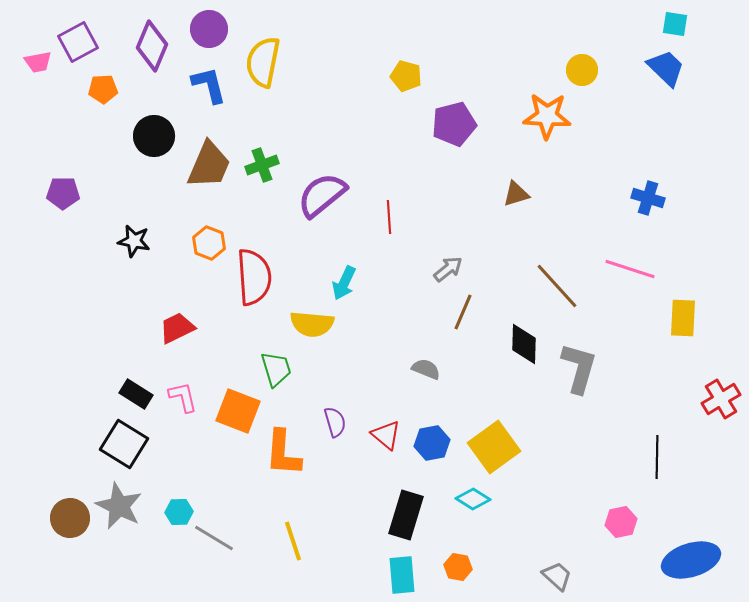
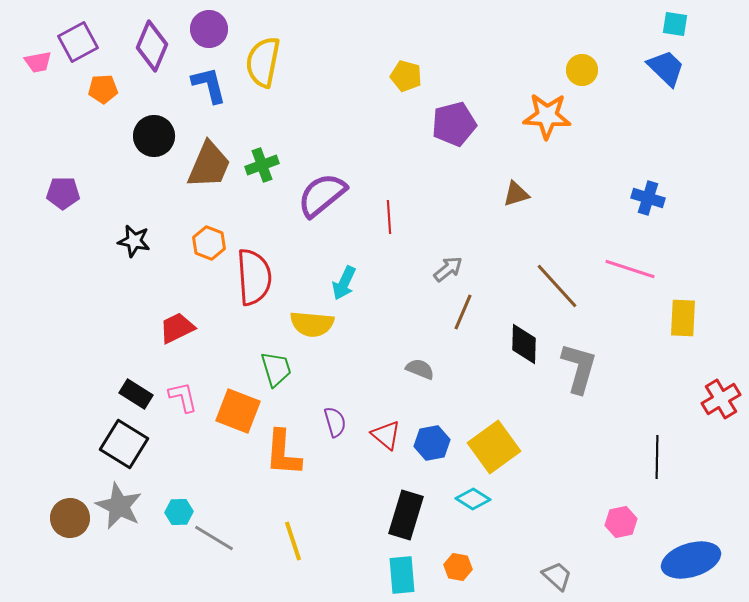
gray semicircle at (426, 369): moved 6 px left
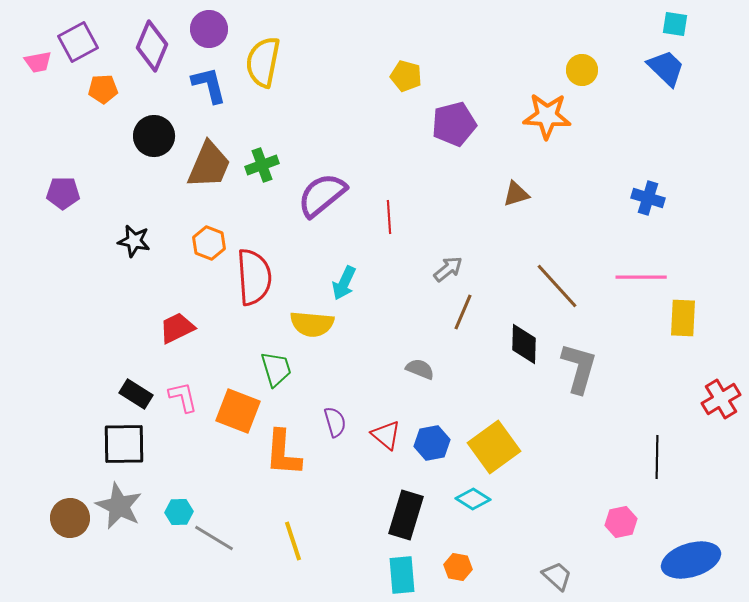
pink line at (630, 269): moved 11 px right, 8 px down; rotated 18 degrees counterclockwise
black square at (124, 444): rotated 33 degrees counterclockwise
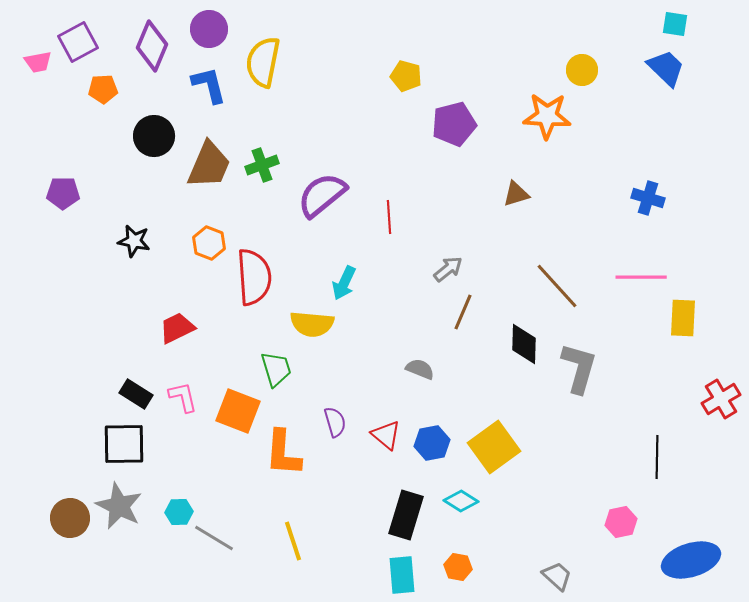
cyan diamond at (473, 499): moved 12 px left, 2 px down
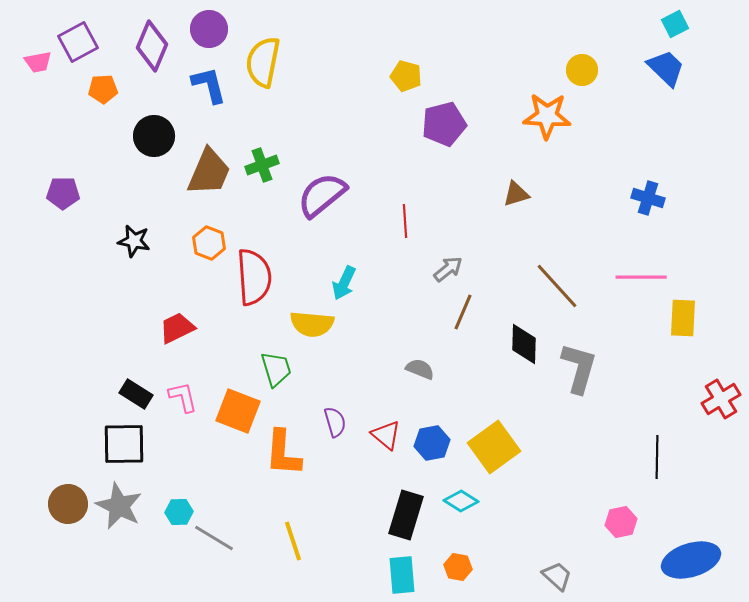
cyan square at (675, 24): rotated 36 degrees counterclockwise
purple pentagon at (454, 124): moved 10 px left
brown trapezoid at (209, 165): moved 7 px down
red line at (389, 217): moved 16 px right, 4 px down
brown circle at (70, 518): moved 2 px left, 14 px up
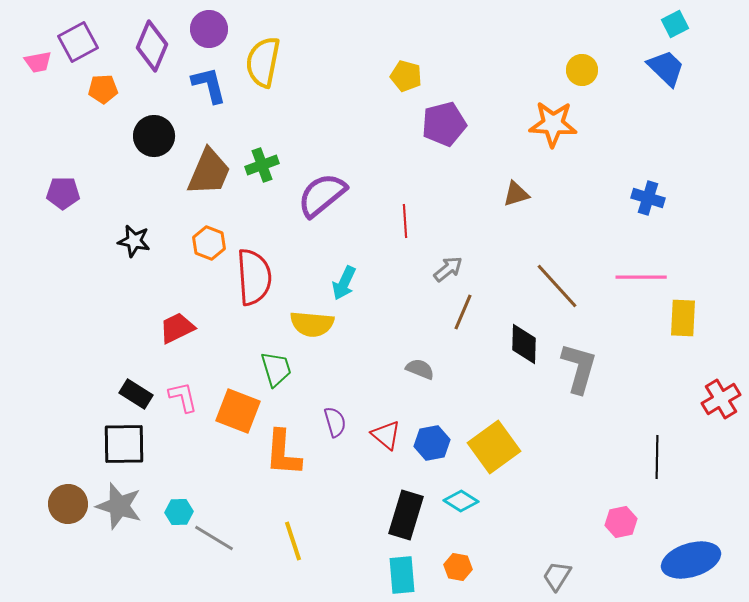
orange star at (547, 116): moved 6 px right, 8 px down
gray star at (119, 506): rotated 9 degrees counterclockwise
gray trapezoid at (557, 576): rotated 100 degrees counterclockwise
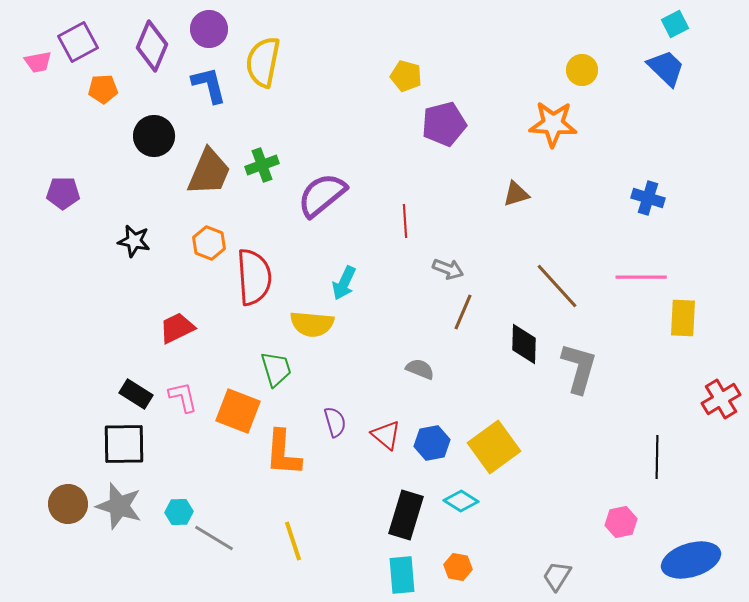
gray arrow at (448, 269): rotated 60 degrees clockwise
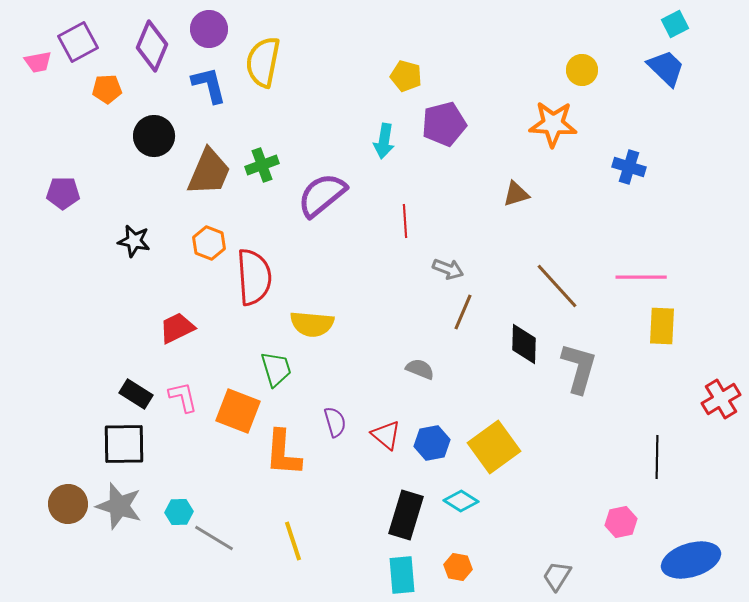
orange pentagon at (103, 89): moved 4 px right
blue cross at (648, 198): moved 19 px left, 31 px up
cyan arrow at (344, 283): moved 40 px right, 142 px up; rotated 16 degrees counterclockwise
yellow rectangle at (683, 318): moved 21 px left, 8 px down
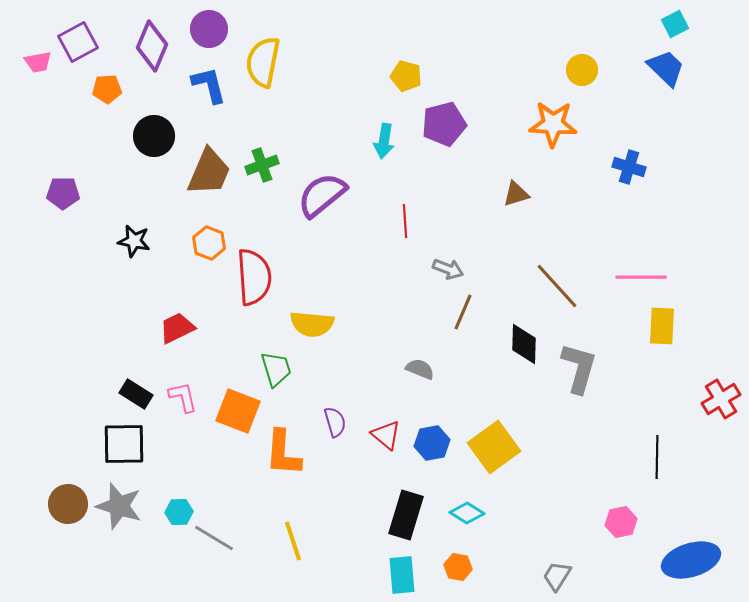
cyan diamond at (461, 501): moved 6 px right, 12 px down
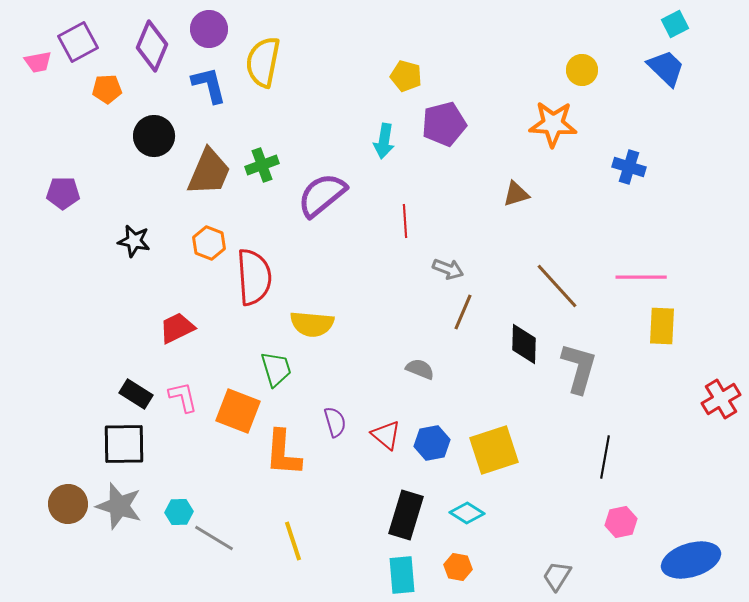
yellow square at (494, 447): moved 3 px down; rotated 18 degrees clockwise
black line at (657, 457): moved 52 px left; rotated 9 degrees clockwise
